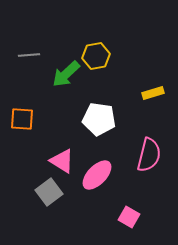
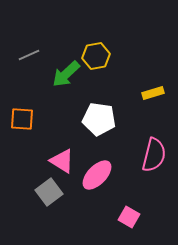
gray line: rotated 20 degrees counterclockwise
pink semicircle: moved 5 px right
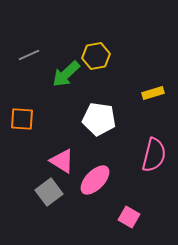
pink ellipse: moved 2 px left, 5 px down
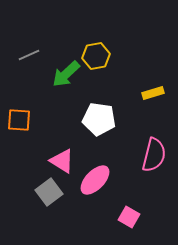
orange square: moved 3 px left, 1 px down
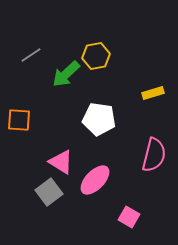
gray line: moved 2 px right; rotated 10 degrees counterclockwise
pink triangle: moved 1 px left, 1 px down
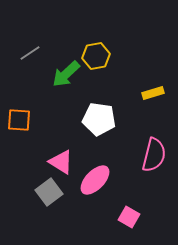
gray line: moved 1 px left, 2 px up
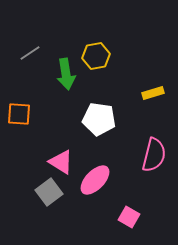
green arrow: rotated 56 degrees counterclockwise
orange square: moved 6 px up
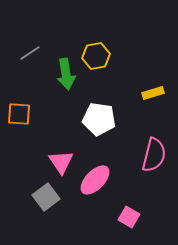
pink triangle: rotated 24 degrees clockwise
gray square: moved 3 px left, 5 px down
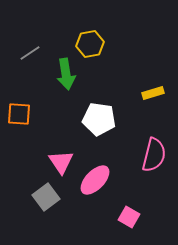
yellow hexagon: moved 6 px left, 12 px up
